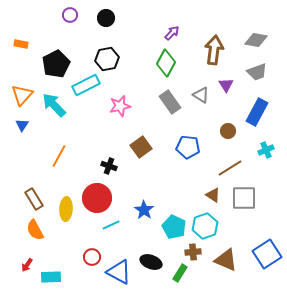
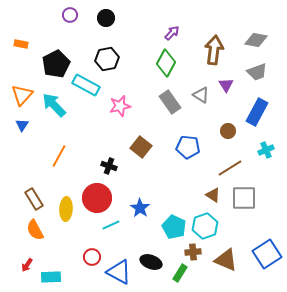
cyan rectangle at (86, 85): rotated 56 degrees clockwise
brown square at (141, 147): rotated 15 degrees counterclockwise
blue star at (144, 210): moved 4 px left, 2 px up
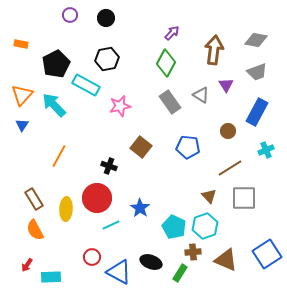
brown triangle at (213, 195): moved 4 px left, 1 px down; rotated 14 degrees clockwise
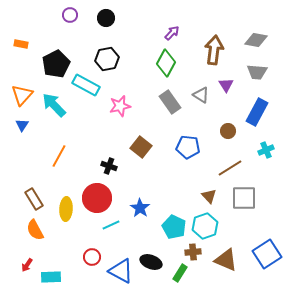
gray trapezoid at (257, 72): rotated 25 degrees clockwise
blue triangle at (119, 272): moved 2 px right, 1 px up
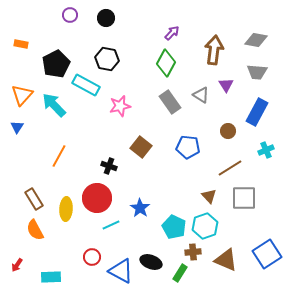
black hexagon at (107, 59): rotated 20 degrees clockwise
blue triangle at (22, 125): moved 5 px left, 2 px down
red arrow at (27, 265): moved 10 px left
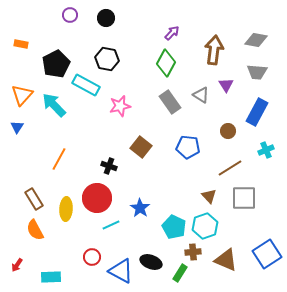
orange line at (59, 156): moved 3 px down
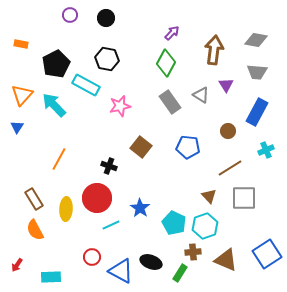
cyan pentagon at (174, 227): moved 4 px up
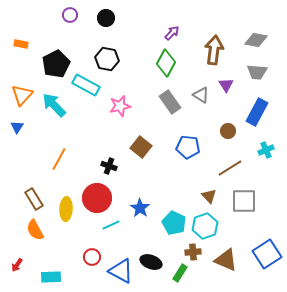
gray square at (244, 198): moved 3 px down
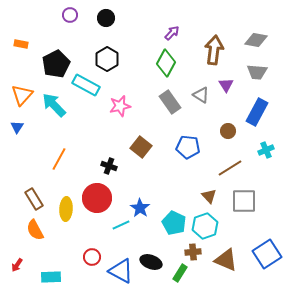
black hexagon at (107, 59): rotated 20 degrees clockwise
cyan line at (111, 225): moved 10 px right
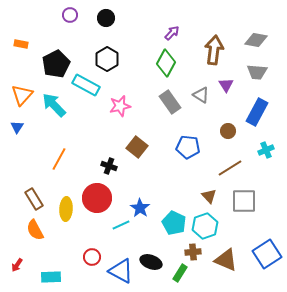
brown square at (141, 147): moved 4 px left
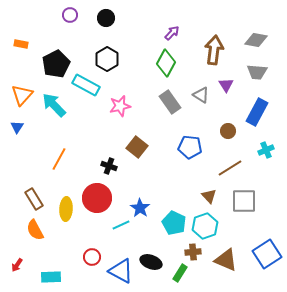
blue pentagon at (188, 147): moved 2 px right
